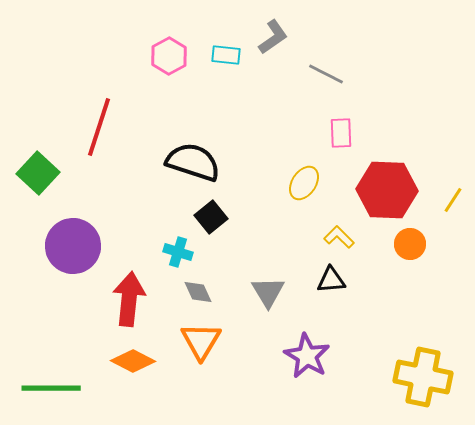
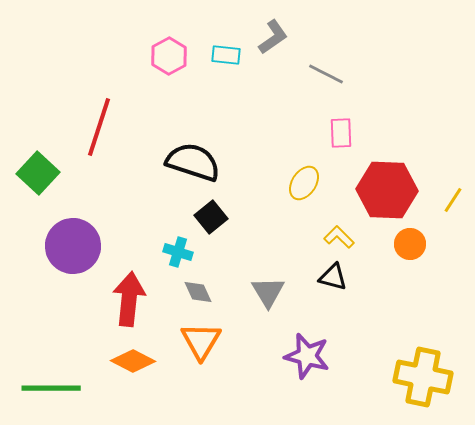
black triangle: moved 2 px right, 3 px up; rotated 20 degrees clockwise
purple star: rotated 15 degrees counterclockwise
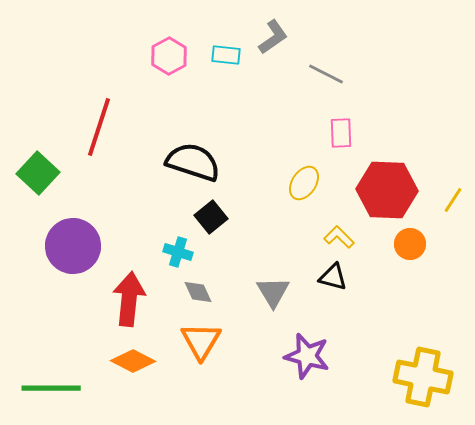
gray triangle: moved 5 px right
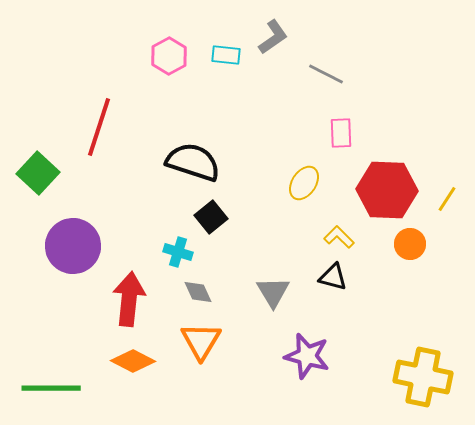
yellow line: moved 6 px left, 1 px up
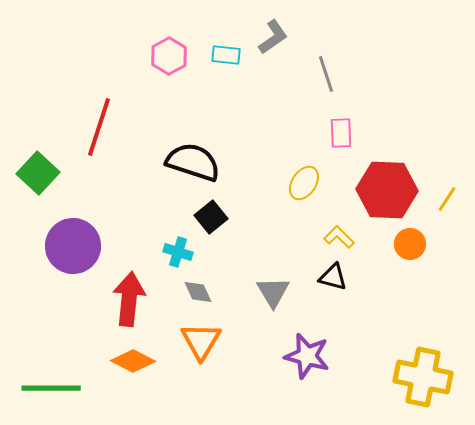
gray line: rotated 45 degrees clockwise
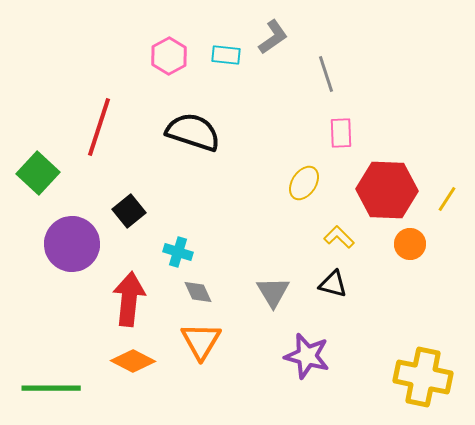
black semicircle: moved 30 px up
black square: moved 82 px left, 6 px up
purple circle: moved 1 px left, 2 px up
black triangle: moved 7 px down
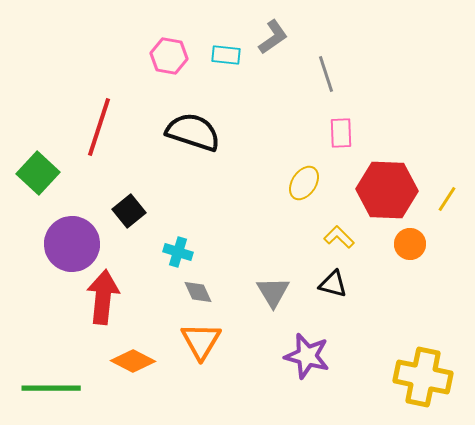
pink hexagon: rotated 21 degrees counterclockwise
red arrow: moved 26 px left, 2 px up
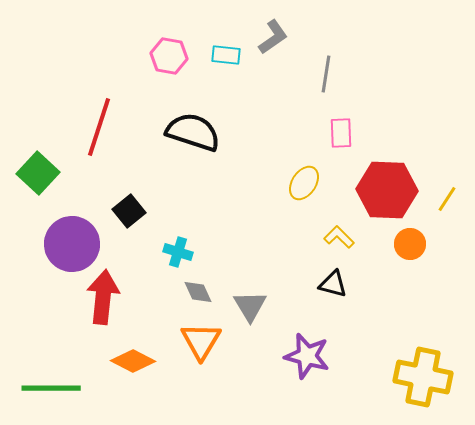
gray line: rotated 27 degrees clockwise
gray triangle: moved 23 px left, 14 px down
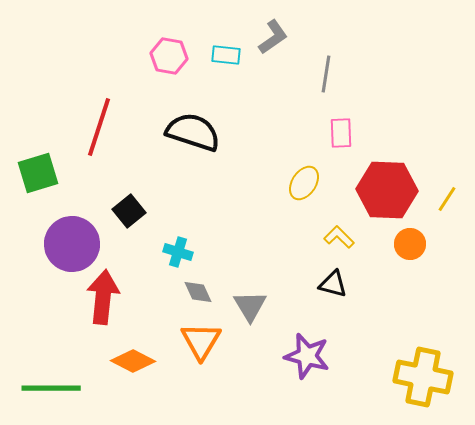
green square: rotated 30 degrees clockwise
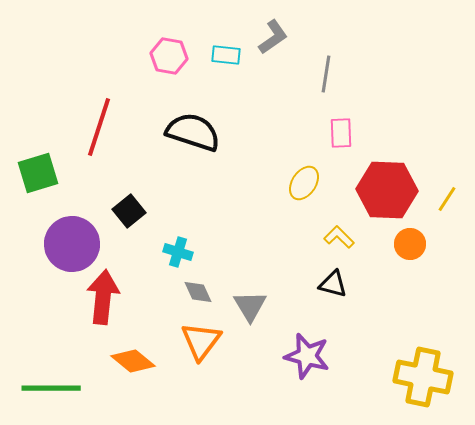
orange triangle: rotated 6 degrees clockwise
orange diamond: rotated 12 degrees clockwise
